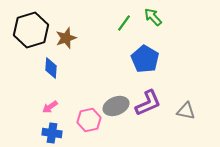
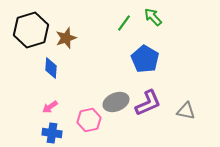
gray ellipse: moved 4 px up
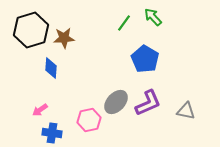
brown star: moved 2 px left; rotated 15 degrees clockwise
gray ellipse: rotated 25 degrees counterclockwise
pink arrow: moved 10 px left, 3 px down
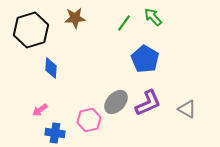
brown star: moved 11 px right, 20 px up
gray triangle: moved 1 px right, 2 px up; rotated 18 degrees clockwise
blue cross: moved 3 px right
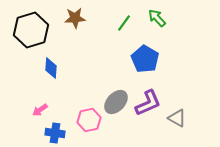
green arrow: moved 4 px right, 1 px down
gray triangle: moved 10 px left, 9 px down
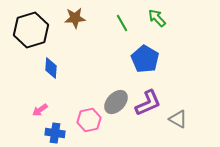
green line: moved 2 px left; rotated 66 degrees counterclockwise
gray triangle: moved 1 px right, 1 px down
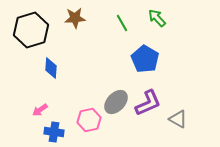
blue cross: moved 1 px left, 1 px up
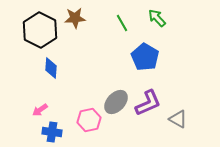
black hexagon: moved 9 px right; rotated 16 degrees counterclockwise
blue pentagon: moved 2 px up
blue cross: moved 2 px left
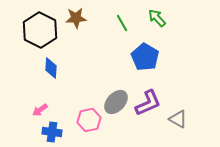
brown star: moved 1 px right
